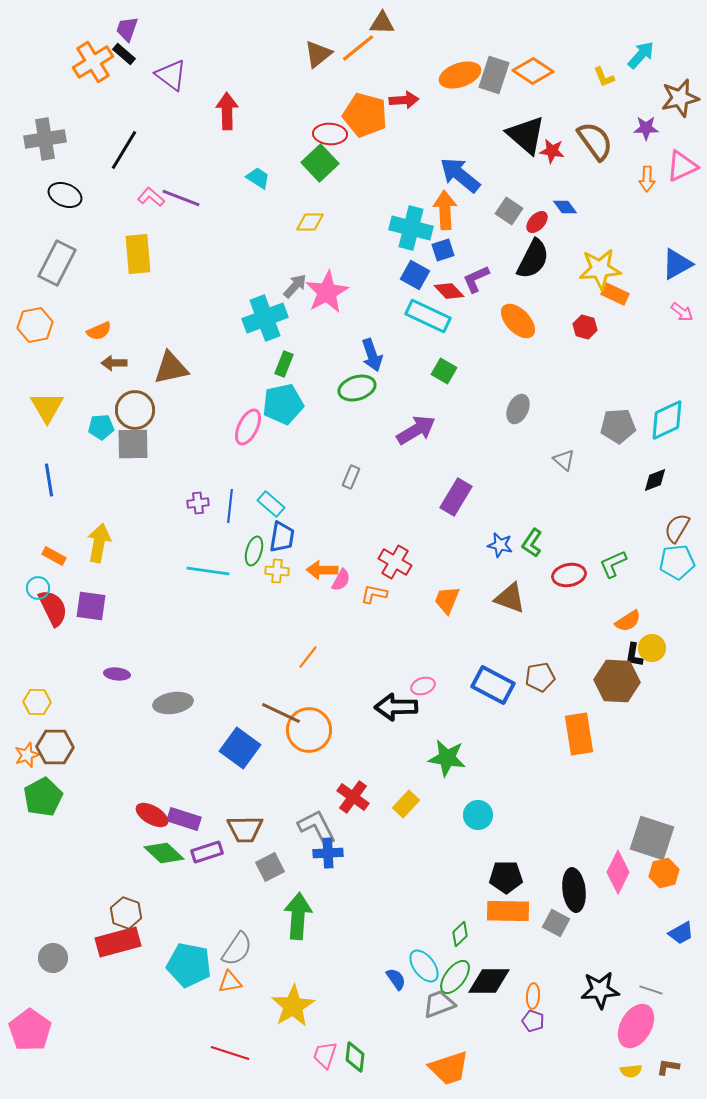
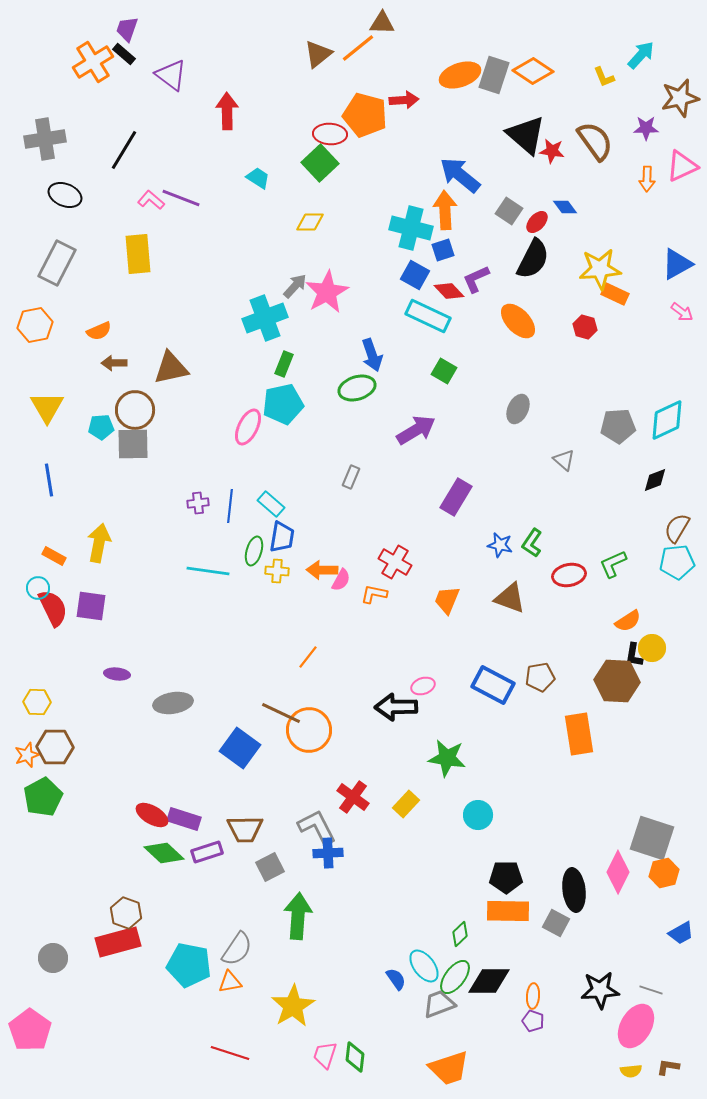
pink L-shape at (151, 197): moved 3 px down
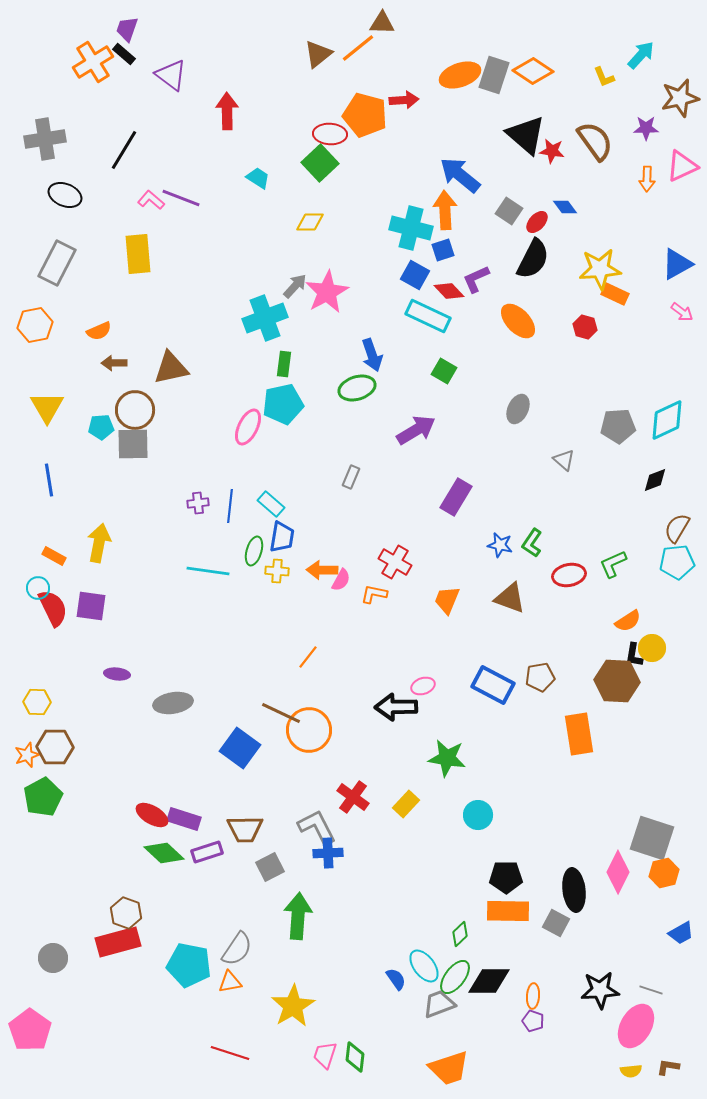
green rectangle at (284, 364): rotated 15 degrees counterclockwise
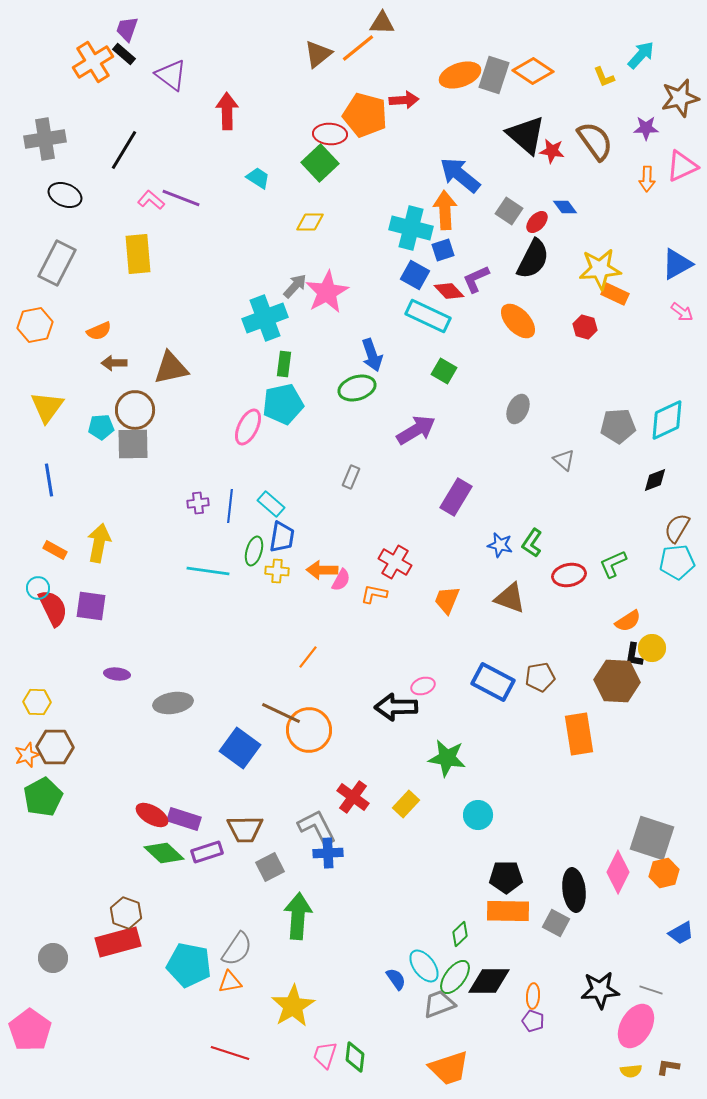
yellow triangle at (47, 407): rotated 6 degrees clockwise
orange rectangle at (54, 556): moved 1 px right, 6 px up
blue rectangle at (493, 685): moved 3 px up
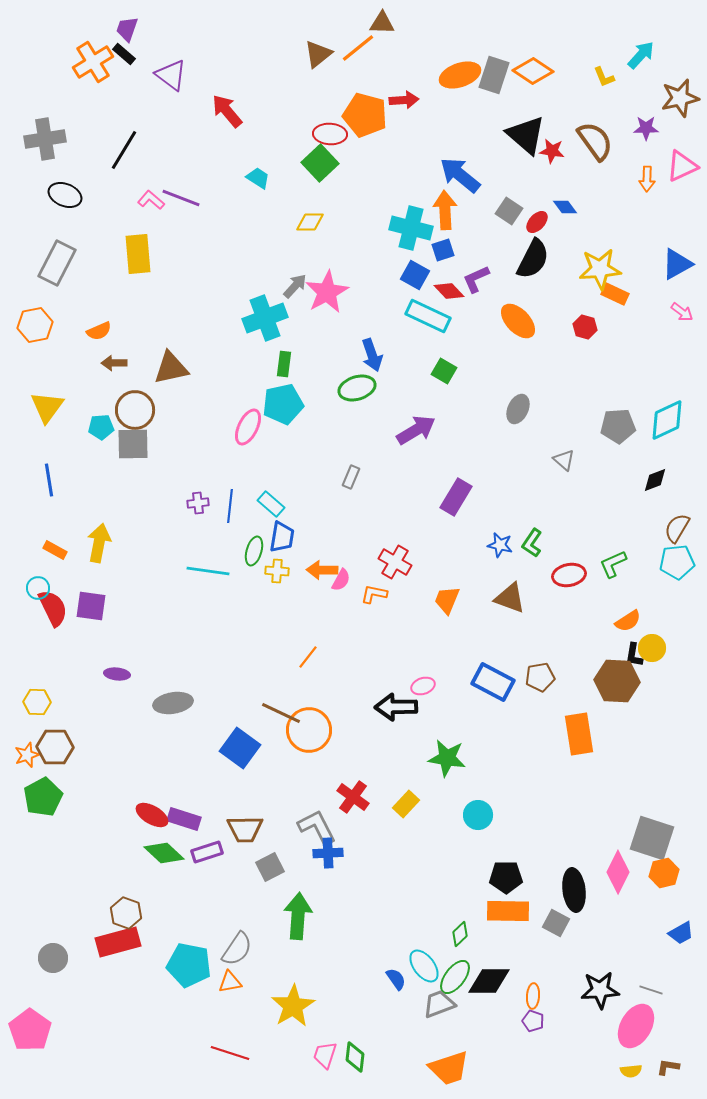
red arrow at (227, 111): rotated 39 degrees counterclockwise
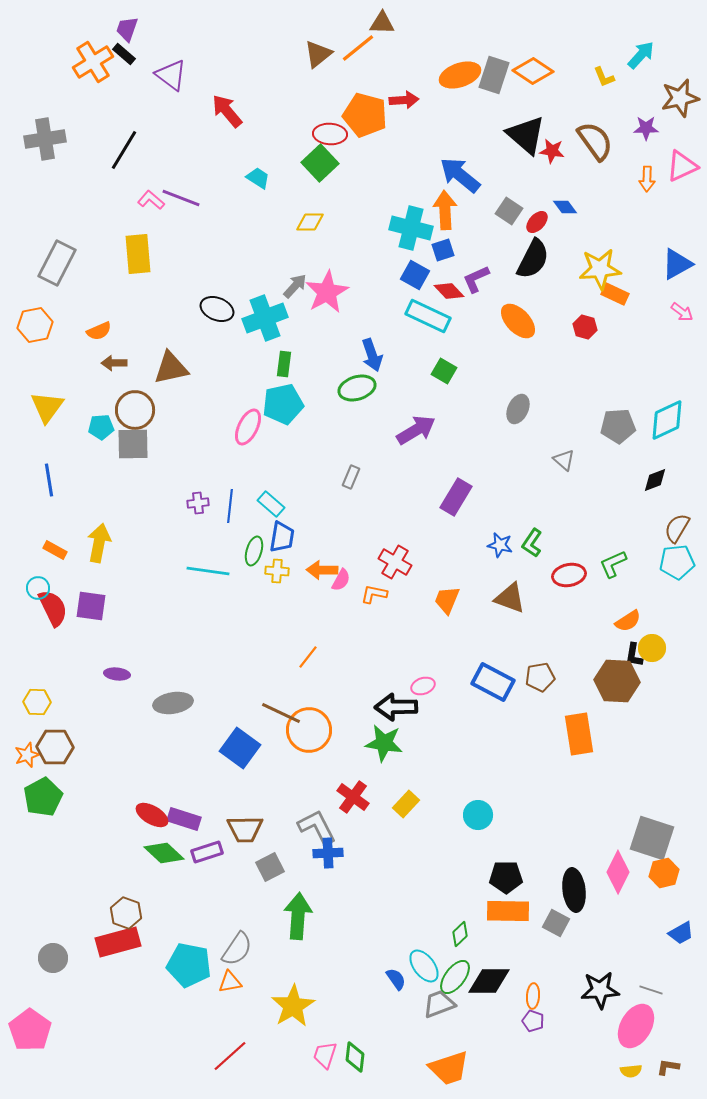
black ellipse at (65, 195): moved 152 px right, 114 px down
green star at (447, 758): moved 63 px left, 15 px up
red line at (230, 1053): moved 3 px down; rotated 60 degrees counterclockwise
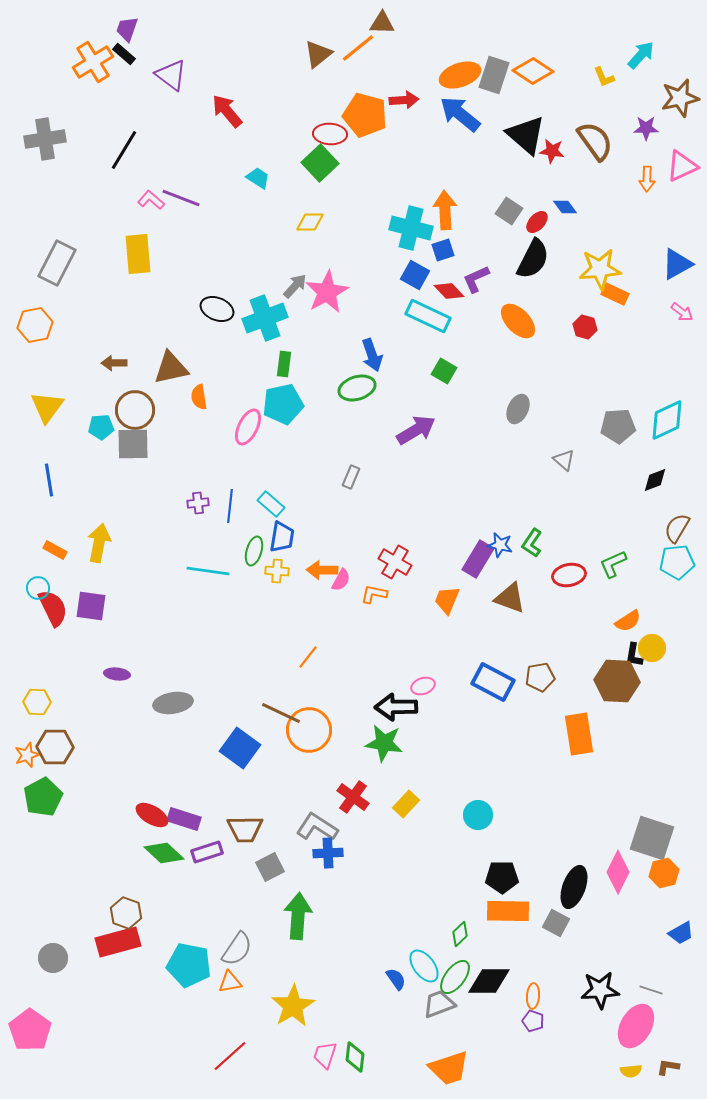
blue arrow at (460, 175): moved 61 px up
orange semicircle at (99, 331): moved 100 px right, 66 px down; rotated 105 degrees clockwise
purple rectangle at (456, 497): moved 22 px right, 62 px down
gray L-shape at (317, 827): rotated 30 degrees counterclockwise
black pentagon at (506, 877): moved 4 px left
black ellipse at (574, 890): moved 3 px up; rotated 27 degrees clockwise
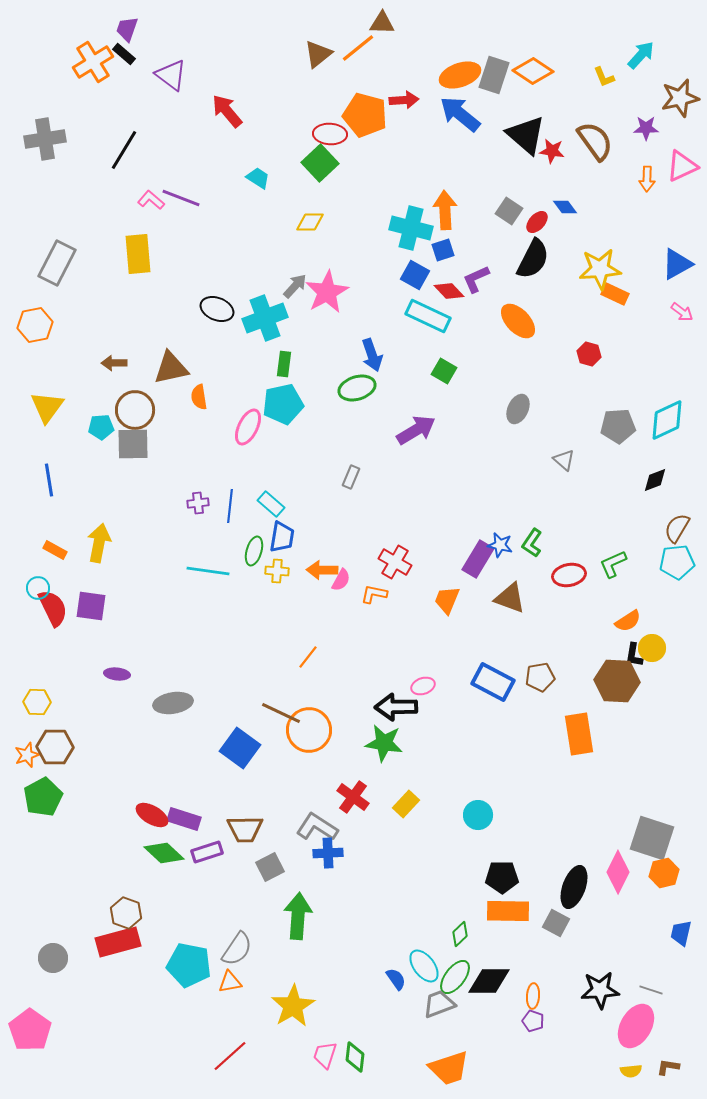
red hexagon at (585, 327): moved 4 px right, 27 px down
blue trapezoid at (681, 933): rotated 132 degrees clockwise
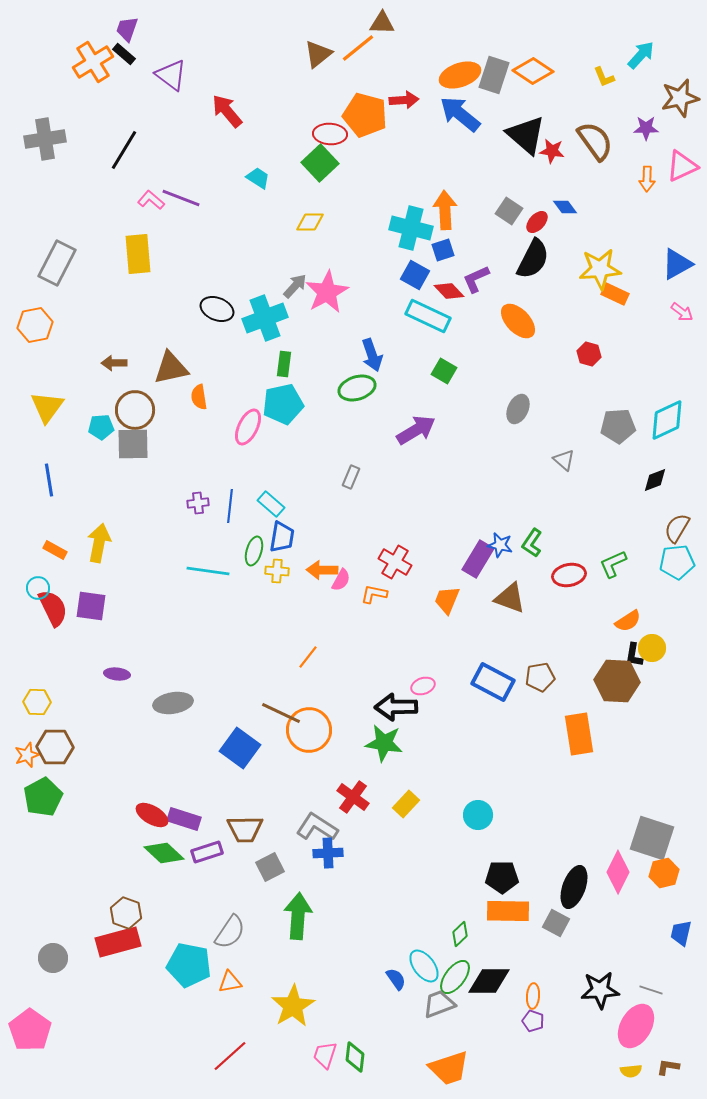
gray semicircle at (237, 949): moved 7 px left, 17 px up
